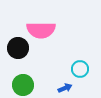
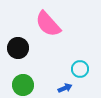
pink semicircle: moved 7 px right, 6 px up; rotated 48 degrees clockwise
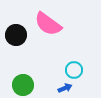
pink semicircle: rotated 12 degrees counterclockwise
black circle: moved 2 px left, 13 px up
cyan circle: moved 6 px left, 1 px down
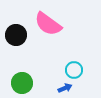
green circle: moved 1 px left, 2 px up
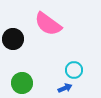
black circle: moved 3 px left, 4 px down
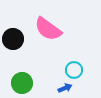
pink semicircle: moved 5 px down
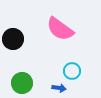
pink semicircle: moved 12 px right
cyan circle: moved 2 px left, 1 px down
blue arrow: moved 6 px left; rotated 32 degrees clockwise
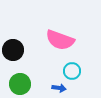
pink semicircle: moved 11 px down; rotated 16 degrees counterclockwise
black circle: moved 11 px down
green circle: moved 2 px left, 1 px down
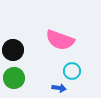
green circle: moved 6 px left, 6 px up
